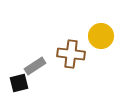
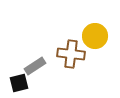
yellow circle: moved 6 px left
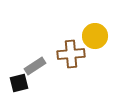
brown cross: rotated 12 degrees counterclockwise
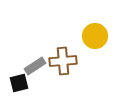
brown cross: moved 8 px left, 7 px down
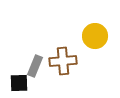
gray rectangle: rotated 35 degrees counterclockwise
black square: rotated 12 degrees clockwise
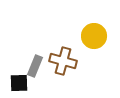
yellow circle: moved 1 px left
brown cross: rotated 20 degrees clockwise
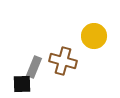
gray rectangle: moved 1 px left, 1 px down
black square: moved 3 px right, 1 px down
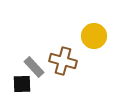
gray rectangle: rotated 65 degrees counterclockwise
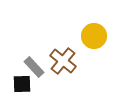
brown cross: rotated 24 degrees clockwise
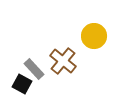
gray rectangle: moved 2 px down
black square: rotated 30 degrees clockwise
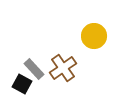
brown cross: moved 7 px down; rotated 16 degrees clockwise
